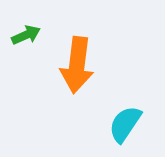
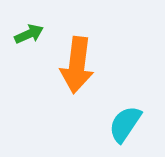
green arrow: moved 3 px right, 1 px up
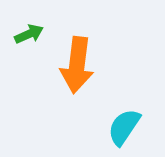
cyan semicircle: moved 1 px left, 3 px down
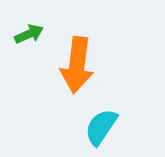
cyan semicircle: moved 23 px left
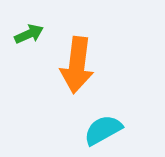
cyan semicircle: moved 2 px right, 3 px down; rotated 27 degrees clockwise
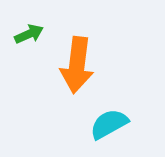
cyan semicircle: moved 6 px right, 6 px up
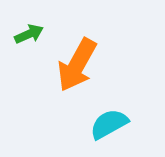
orange arrow: rotated 22 degrees clockwise
